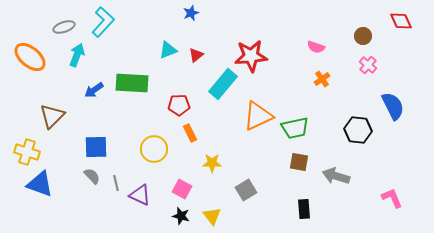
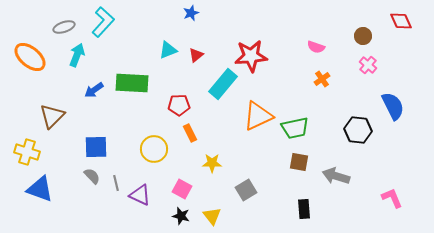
blue triangle: moved 5 px down
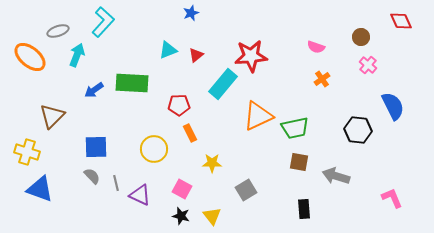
gray ellipse: moved 6 px left, 4 px down
brown circle: moved 2 px left, 1 px down
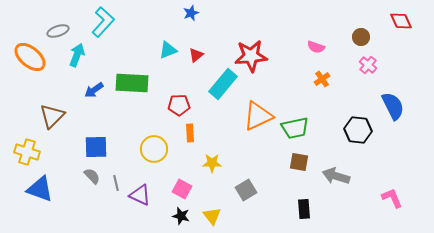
orange rectangle: rotated 24 degrees clockwise
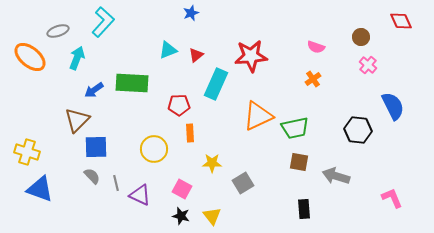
cyan arrow: moved 3 px down
orange cross: moved 9 px left
cyan rectangle: moved 7 px left; rotated 16 degrees counterclockwise
brown triangle: moved 25 px right, 4 px down
gray square: moved 3 px left, 7 px up
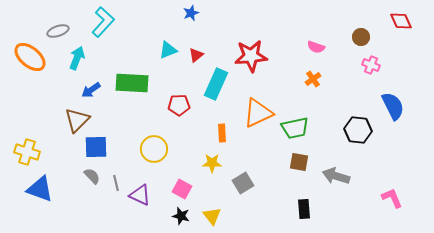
pink cross: moved 3 px right; rotated 18 degrees counterclockwise
blue arrow: moved 3 px left
orange triangle: moved 3 px up
orange rectangle: moved 32 px right
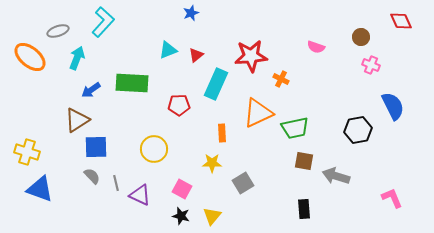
orange cross: moved 32 px left; rotated 28 degrees counterclockwise
brown triangle: rotated 12 degrees clockwise
black hexagon: rotated 16 degrees counterclockwise
brown square: moved 5 px right, 1 px up
yellow triangle: rotated 18 degrees clockwise
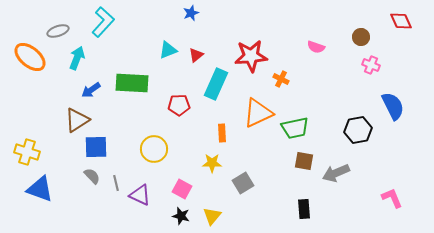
gray arrow: moved 3 px up; rotated 40 degrees counterclockwise
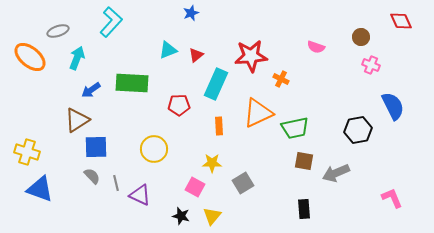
cyan L-shape: moved 8 px right
orange rectangle: moved 3 px left, 7 px up
pink square: moved 13 px right, 2 px up
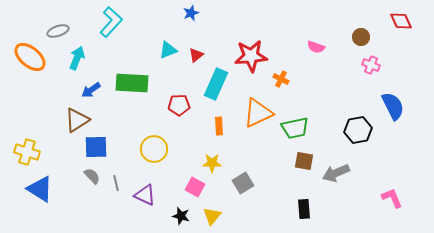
blue triangle: rotated 12 degrees clockwise
purple triangle: moved 5 px right
